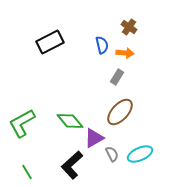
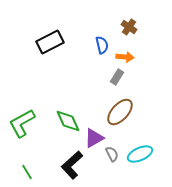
orange arrow: moved 4 px down
green diamond: moved 2 px left; rotated 16 degrees clockwise
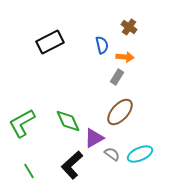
gray semicircle: rotated 28 degrees counterclockwise
green line: moved 2 px right, 1 px up
